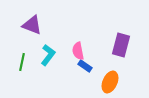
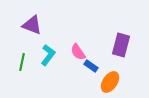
pink semicircle: moved 1 px down; rotated 24 degrees counterclockwise
blue rectangle: moved 6 px right
orange ellipse: rotated 10 degrees clockwise
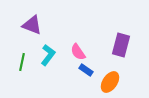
blue rectangle: moved 5 px left, 4 px down
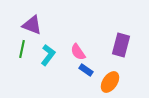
green line: moved 13 px up
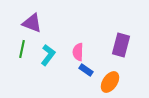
purple triangle: moved 2 px up
pink semicircle: rotated 36 degrees clockwise
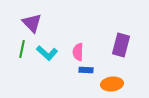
purple triangle: rotated 25 degrees clockwise
cyan L-shape: moved 1 px left, 2 px up; rotated 95 degrees clockwise
blue rectangle: rotated 32 degrees counterclockwise
orange ellipse: moved 2 px right, 2 px down; rotated 50 degrees clockwise
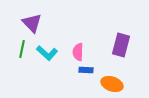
orange ellipse: rotated 25 degrees clockwise
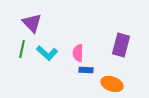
pink semicircle: moved 1 px down
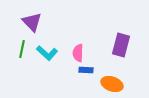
purple triangle: moved 1 px up
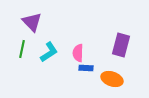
cyan L-shape: moved 2 px right, 1 px up; rotated 75 degrees counterclockwise
blue rectangle: moved 2 px up
orange ellipse: moved 5 px up
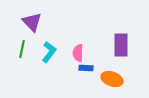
purple rectangle: rotated 15 degrees counterclockwise
cyan L-shape: rotated 20 degrees counterclockwise
